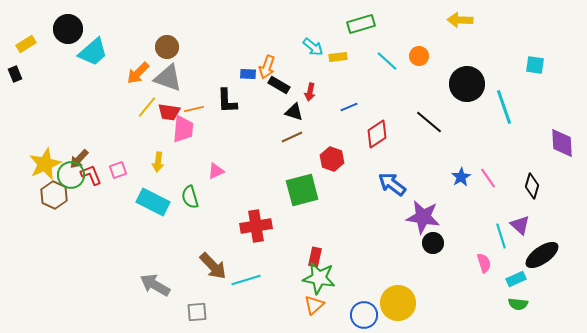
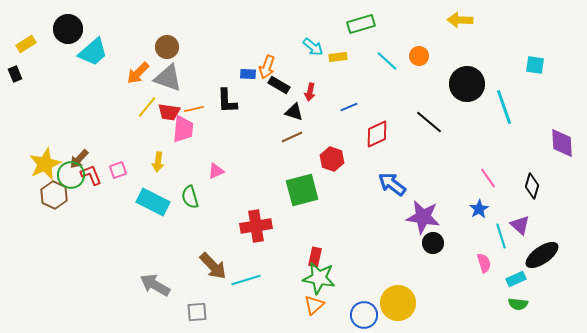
red diamond at (377, 134): rotated 8 degrees clockwise
blue star at (461, 177): moved 18 px right, 32 px down
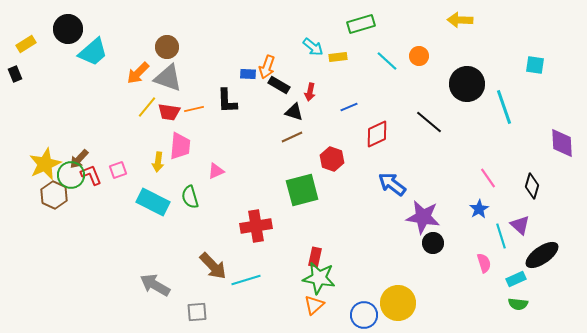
pink trapezoid at (183, 129): moved 3 px left, 17 px down
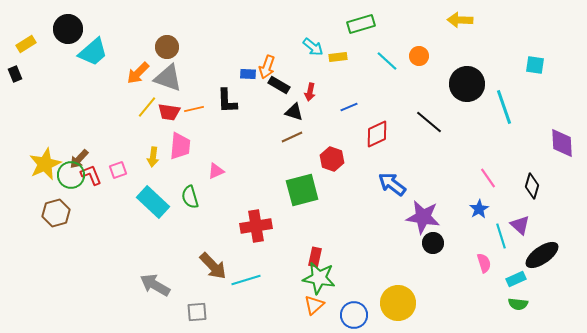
yellow arrow at (158, 162): moved 5 px left, 5 px up
brown hexagon at (54, 195): moved 2 px right, 18 px down; rotated 20 degrees clockwise
cyan rectangle at (153, 202): rotated 16 degrees clockwise
blue circle at (364, 315): moved 10 px left
